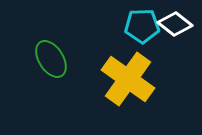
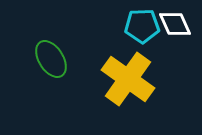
white diamond: rotated 28 degrees clockwise
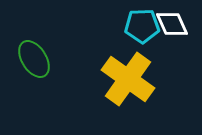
white diamond: moved 3 px left
green ellipse: moved 17 px left
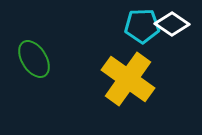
white diamond: rotated 32 degrees counterclockwise
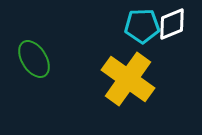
white diamond: rotated 56 degrees counterclockwise
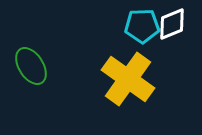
green ellipse: moved 3 px left, 7 px down
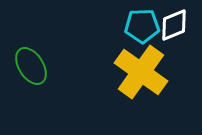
white diamond: moved 2 px right, 1 px down
yellow cross: moved 13 px right, 7 px up
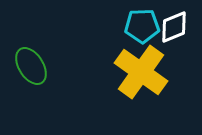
white diamond: moved 2 px down
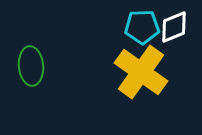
cyan pentagon: moved 1 px down
green ellipse: rotated 27 degrees clockwise
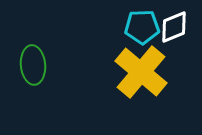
green ellipse: moved 2 px right, 1 px up
yellow cross: rotated 4 degrees clockwise
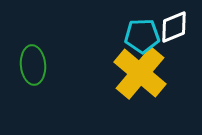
cyan pentagon: moved 9 px down
yellow cross: moved 1 px left, 1 px down
